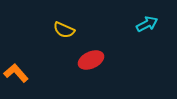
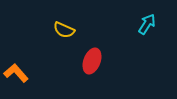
cyan arrow: rotated 30 degrees counterclockwise
red ellipse: moved 1 px right, 1 px down; rotated 45 degrees counterclockwise
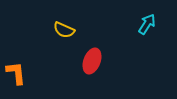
orange L-shape: rotated 35 degrees clockwise
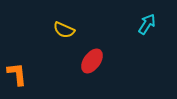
red ellipse: rotated 15 degrees clockwise
orange L-shape: moved 1 px right, 1 px down
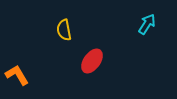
yellow semicircle: rotated 55 degrees clockwise
orange L-shape: moved 1 px down; rotated 25 degrees counterclockwise
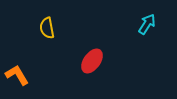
yellow semicircle: moved 17 px left, 2 px up
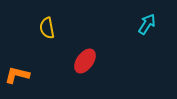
red ellipse: moved 7 px left
orange L-shape: rotated 45 degrees counterclockwise
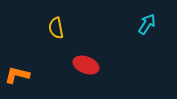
yellow semicircle: moved 9 px right
red ellipse: moved 1 px right, 4 px down; rotated 75 degrees clockwise
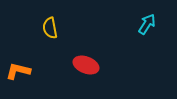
yellow semicircle: moved 6 px left
orange L-shape: moved 1 px right, 4 px up
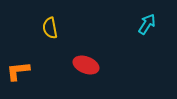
orange L-shape: rotated 20 degrees counterclockwise
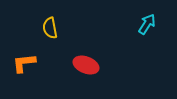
orange L-shape: moved 6 px right, 8 px up
